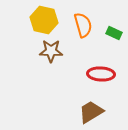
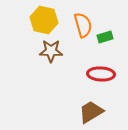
green rectangle: moved 9 px left, 4 px down; rotated 42 degrees counterclockwise
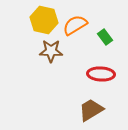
orange semicircle: moved 8 px left; rotated 105 degrees counterclockwise
green rectangle: rotated 70 degrees clockwise
brown trapezoid: moved 2 px up
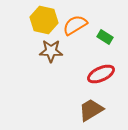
green rectangle: rotated 21 degrees counterclockwise
red ellipse: rotated 28 degrees counterclockwise
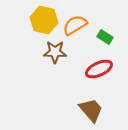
brown star: moved 4 px right, 1 px down
red ellipse: moved 2 px left, 5 px up
brown trapezoid: rotated 80 degrees clockwise
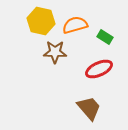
yellow hexagon: moved 3 px left, 1 px down
orange semicircle: rotated 15 degrees clockwise
brown trapezoid: moved 2 px left, 2 px up
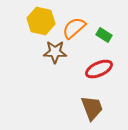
orange semicircle: moved 1 px left, 3 px down; rotated 25 degrees counterclockwise
green rectangle: moved 1 px left, 2 px up
brown trapezoid: moved 3 px right; rotated 20 degrees clockwise
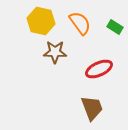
orange semicircle: moved 6 px right, 5 px up; rotated 95 degrees clockwise
green rectangle: moved 11 px right, 8 px up
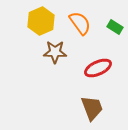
yellow hexagon: rotated 24 degrees clockwise
red ellipse: moved 1 px left, 1 px up
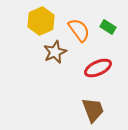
orange semicircle: moved 1 px left, 7 px down
green rectangle: moved 7 px left
brown star: rotated 25 degrees counterclockwise
brown trapezoid: moved 1 px right, 2 px down
